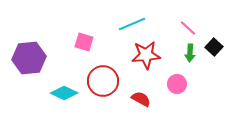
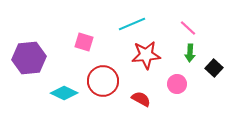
black square: moved 21 px down
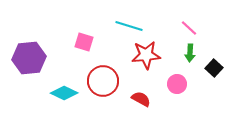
cyan line: moved 3 px left, 2 px down; rotated 40 degrees clockwise
pink line: moved 1 px right
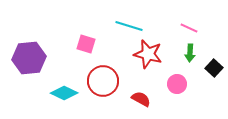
pink line: rotated 18 degrees counterclockwise
pink square: moved 2 px right, 2 px down
red star: moved 2 px right, 1 px up; rotated 20 degrees clockwise
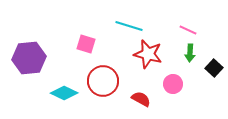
pink line: moved 1 px left, 2 px down
pink circle: moved 4 px left
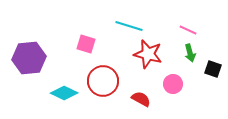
green arrow: rotated 18 degrees counterclockwise
black square: moved 1 px left, 1 px down; rotated 24 degrees counterclockwise
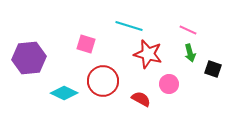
pink circle: moved 4 px left
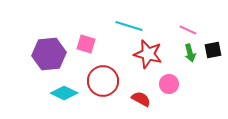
purple hexagon: moved 20 px right, 4 px up
black square: moved 19 px up; rotated 30 degrees counterclockwise
